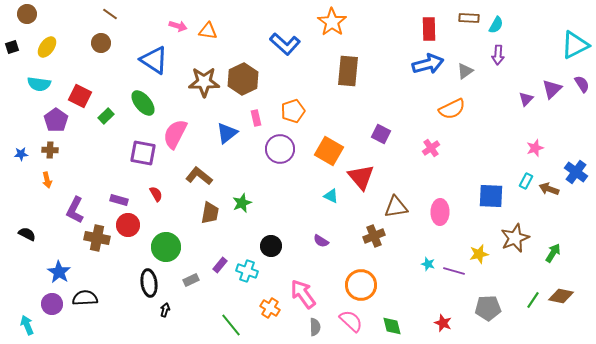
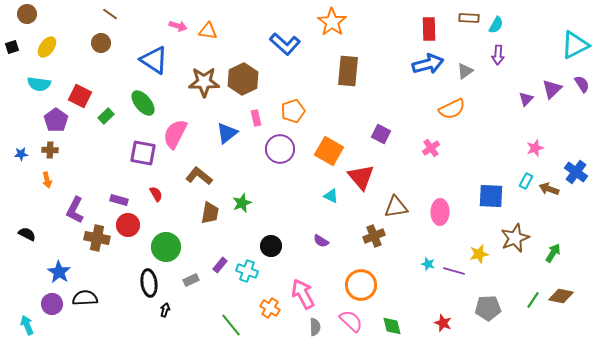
pink arrow at (303, 294): rotated 8 degrees clockwise
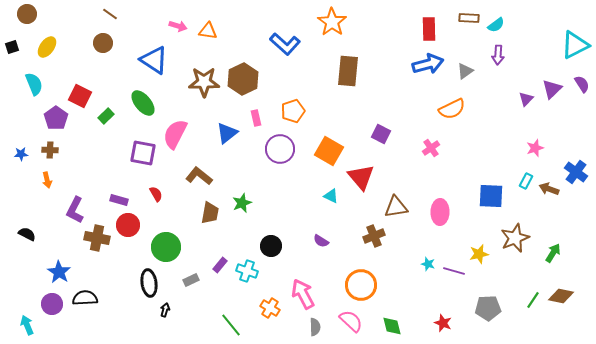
cyan semicircle at (496, 25): rotated 24 degrees clockwise
brown circle at (101, 43): moved 2 px right
cyan semicircle at (39, 84): moved 5 px left; rotated 120 degrees counterclockwise
purple pentagon at (56, 120): moved 2 px up
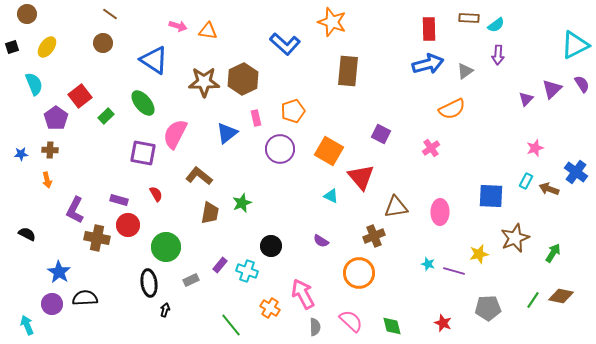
orange star at (332, 22): rotated 16 degrees counterclockwise
red square at (80, 96): rotated 25 degrees clockwise
orange circle at (361, 285): moved 2 px left, 12 px up
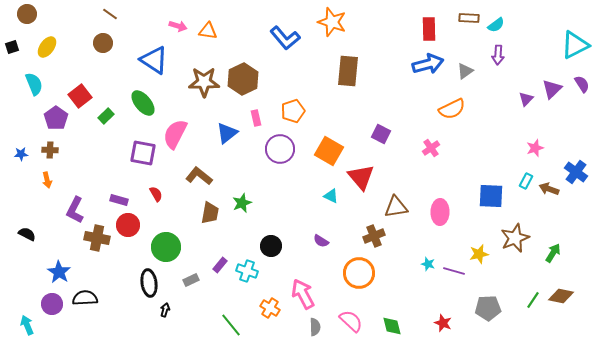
blue L-shape at (285, 44): moved 6 px up; rotated 8 degrees clockwise
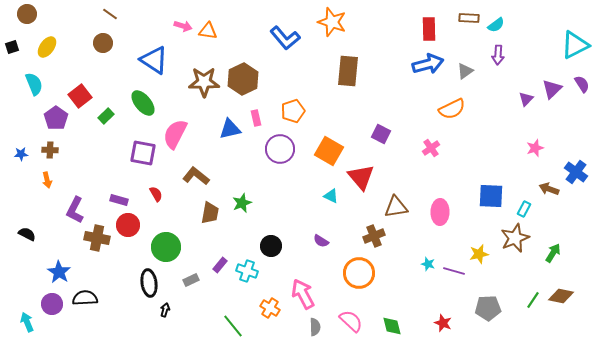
pink arrow at (178, 26): moved 5 px right
blue triangle at (227, 133): moved 3 px right, 4 px up; rotated 25 degrees clockwise
brown L-shape at (199, 176): moved 3 px left
cyan rectangle at (526, 181): moved 2 px left, 28 px down
cyan arrow at (27, 325): moved 3 px up
green line at (231, 325): moved 2 px right, 1 px down
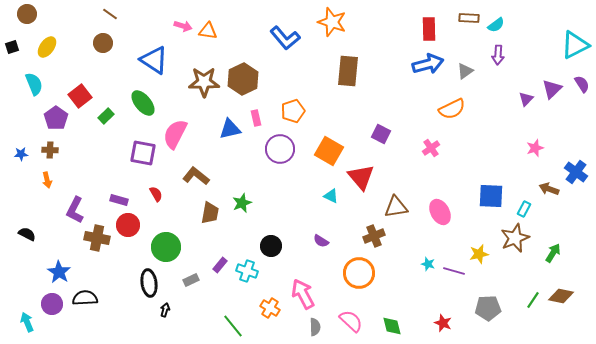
pink ellipse at (440, 212): rotated 30 degrees counterclockwise
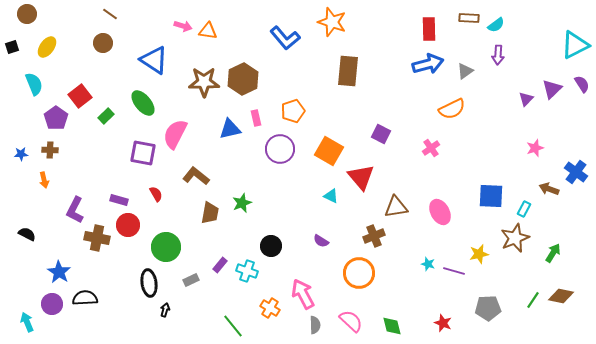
orange arrow at (47, 180): moved 3 px left
gray semicircle at (315, 327): moved 2 px up
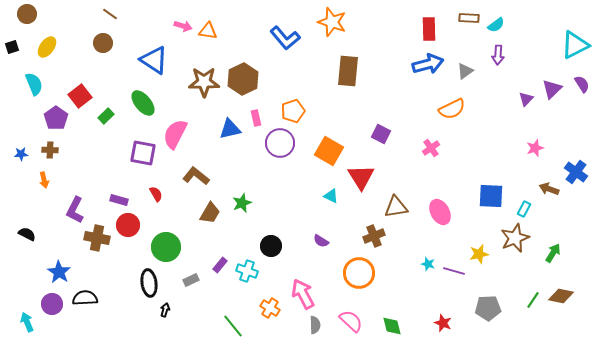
purple circle at (280, 149): moved 6 px up
red triangle at (361, 177): rotated 8 degrees clockwise
brown trapezoid at (210, 213): rotated 20 degrees clockwise
